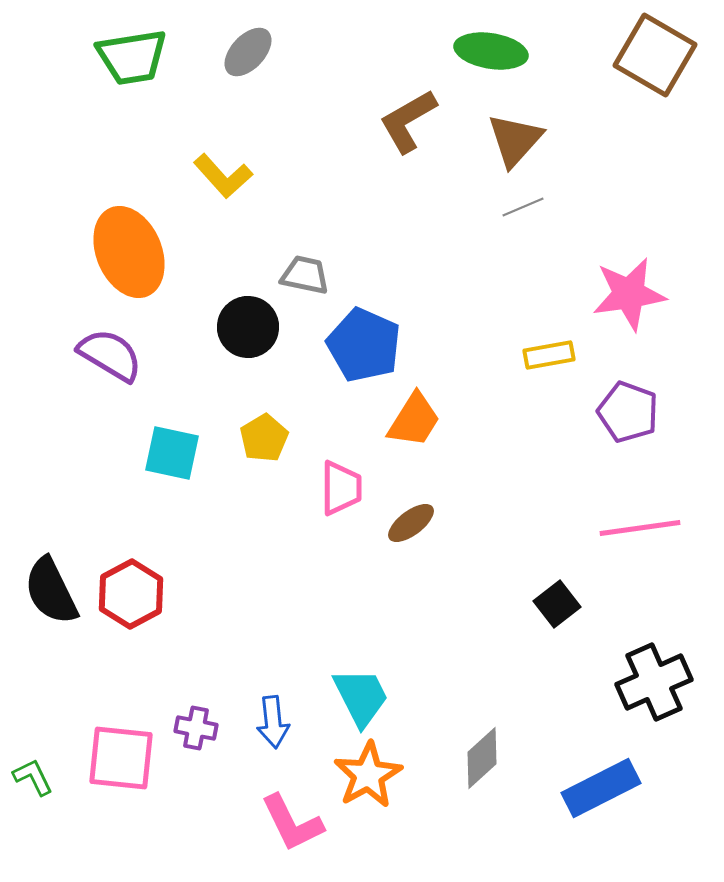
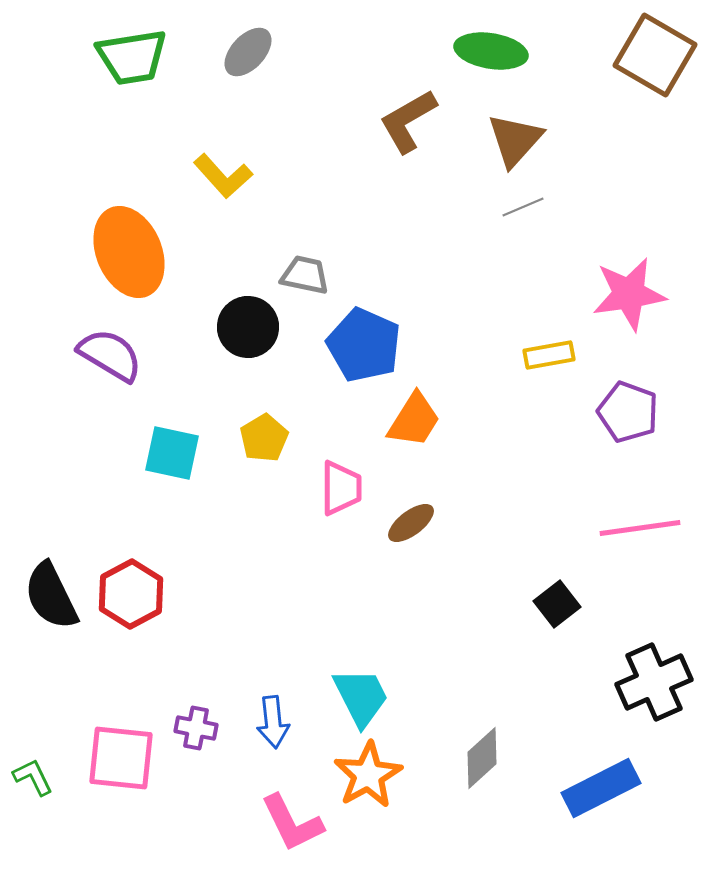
black semicircle: moved 5 px down
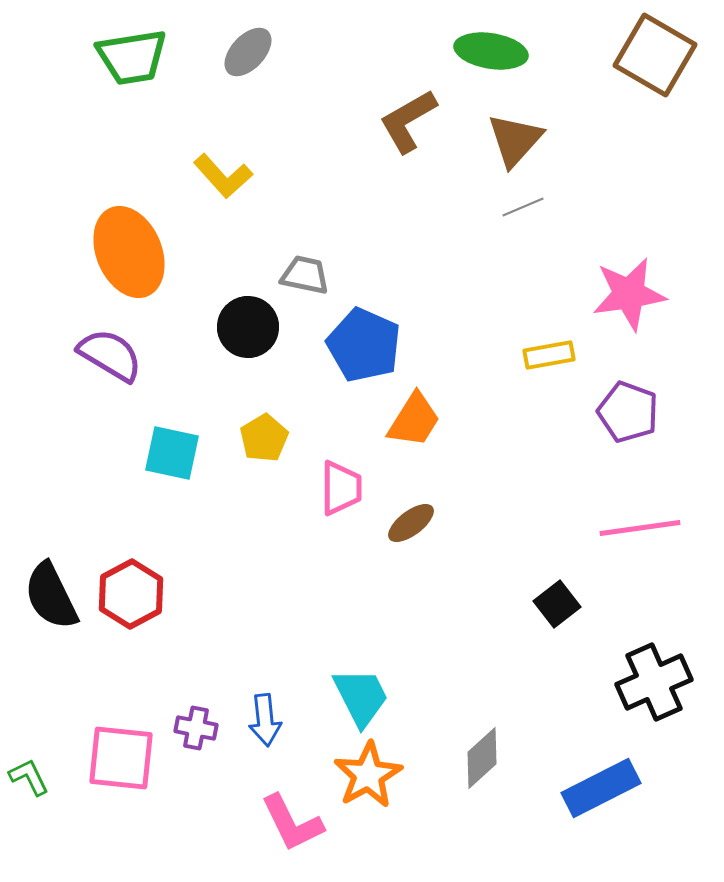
blue arrow: moved 8 px left, 2 px up
green L-shape: moved 4 px left
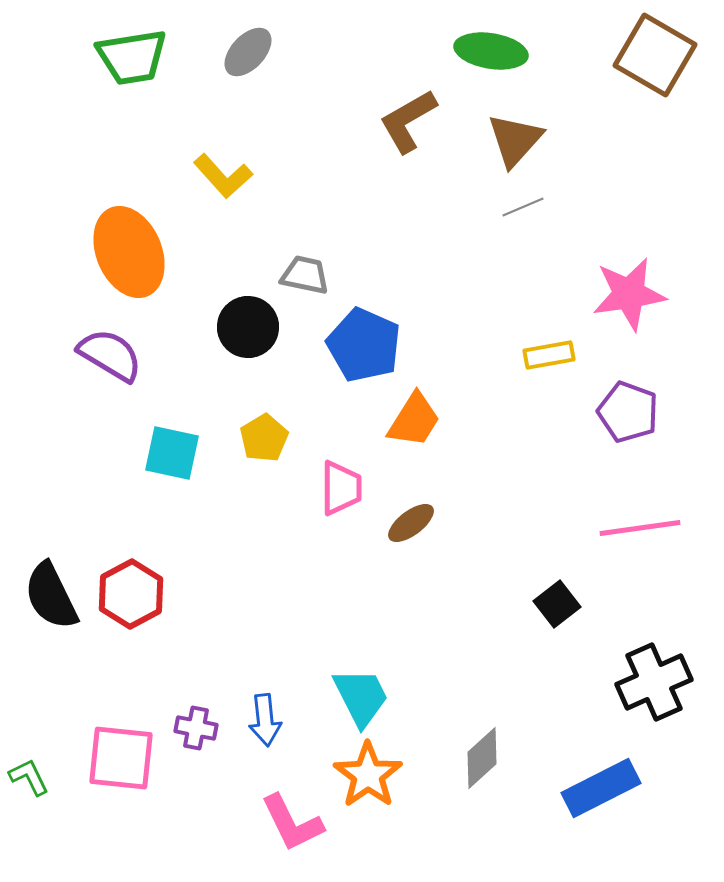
orange star: rotated 6 degrees counterclockwise
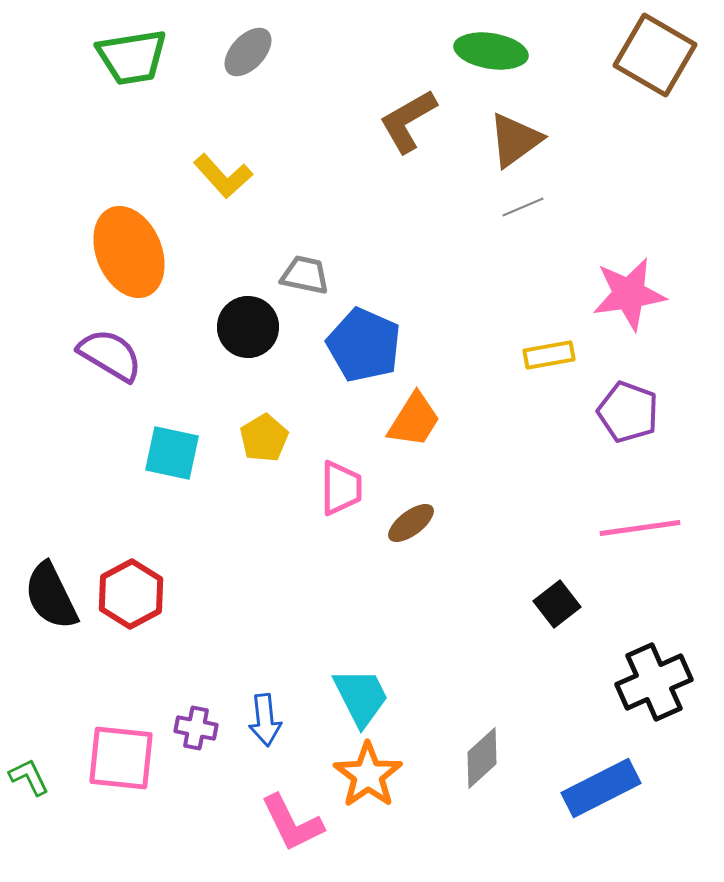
brown triangle: rotated 12 degrees clockwise
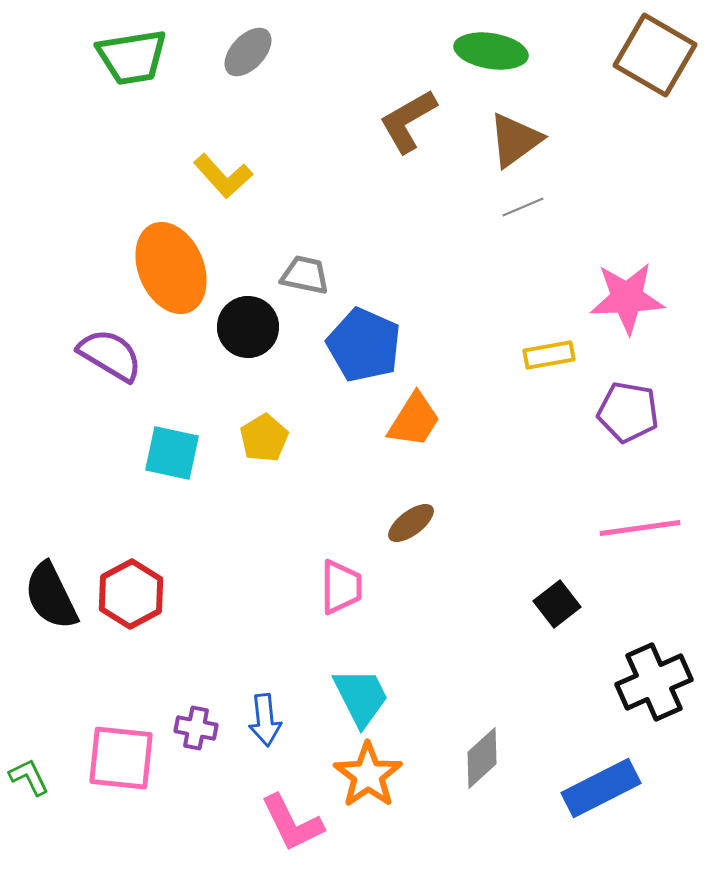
orange ellipse: moved 42 px right, 16 px down
pink star: moved 2 px left, 4 px down; rotated 6 degrees clockwise
purple pentagon: rotated 10 degrees counterclockwise
pink trapezoid: moved 99 px down
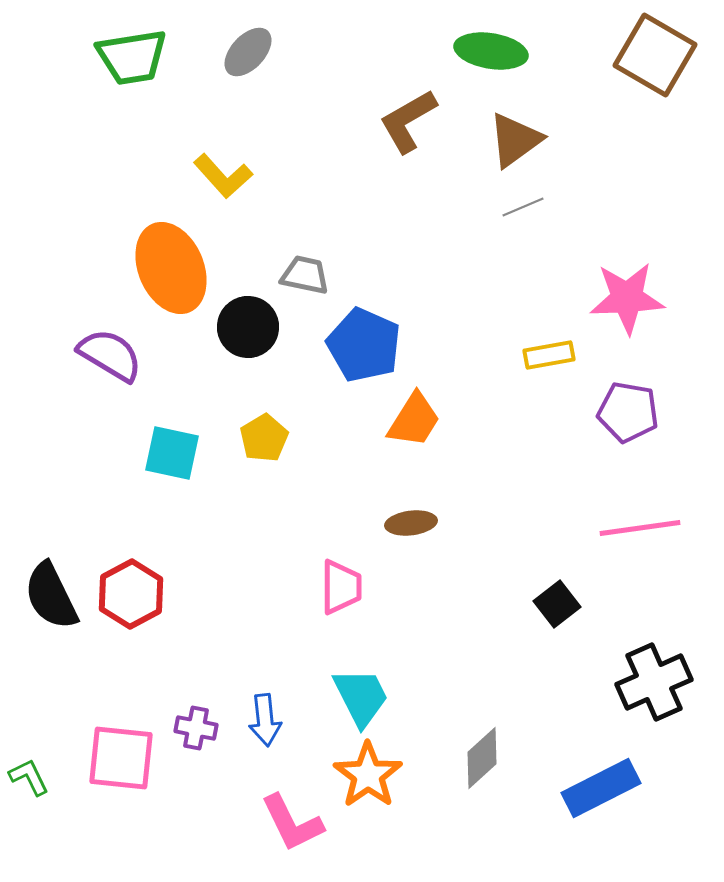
brown ellipse: rotated 30 degrees clockwise
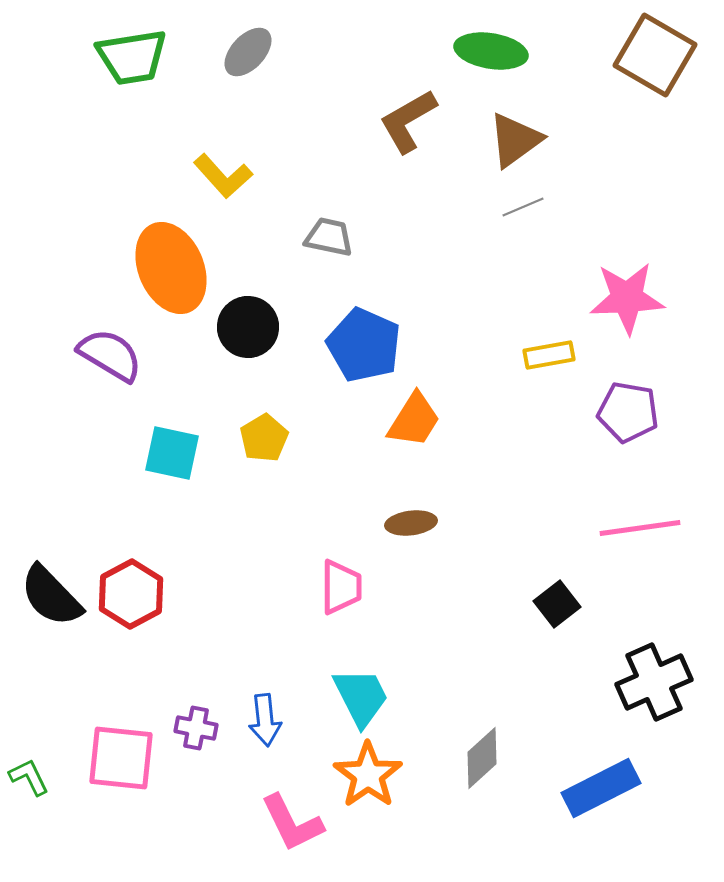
gray trapezoid: moved 24 px right, 38 px up
black semicircle: rotated 18 degrees counterclockwise
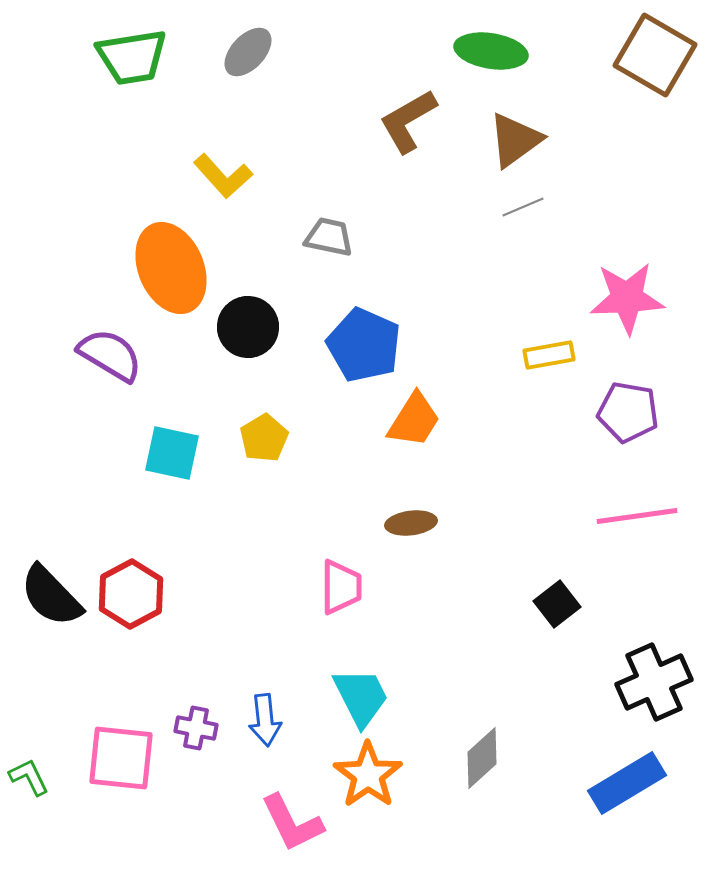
pink line: moved 3 px left, 12 px up
blue rectangle: moved 26 px right, 5 px up; rotated 4 degrees counterclockwise
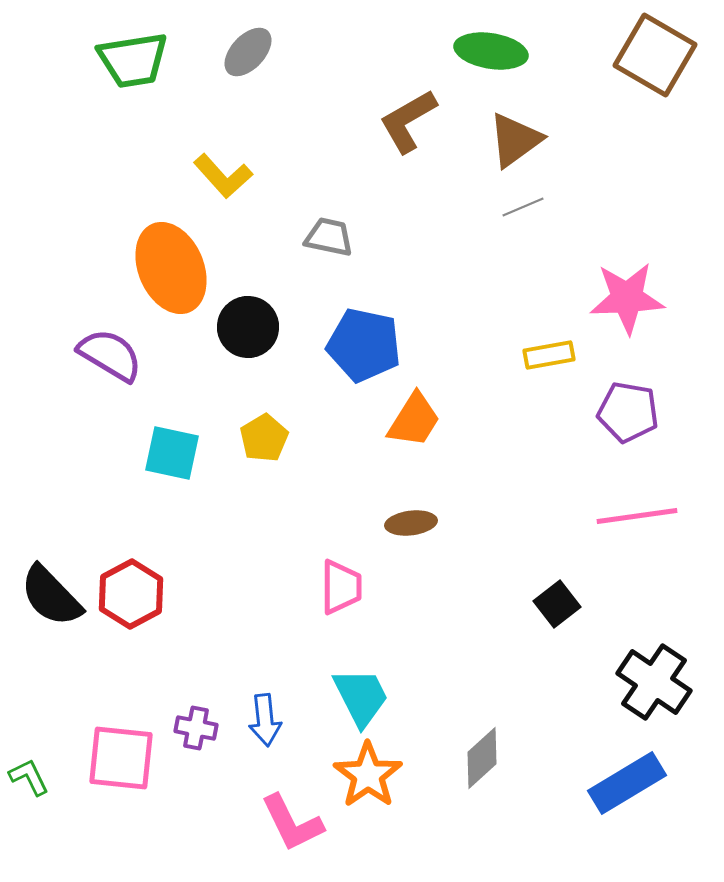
green trapezoid: moved 1 px right, 3 px down
blue pentagon: rotated 12 degrees counterclockwise
black cross: rotated 32 degrees counterclockwise
